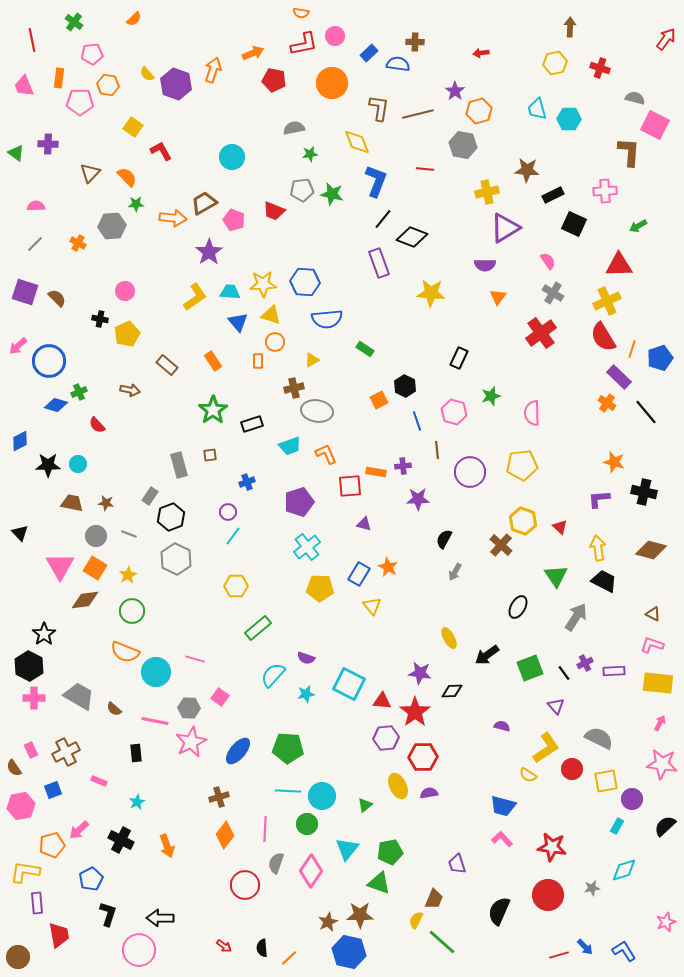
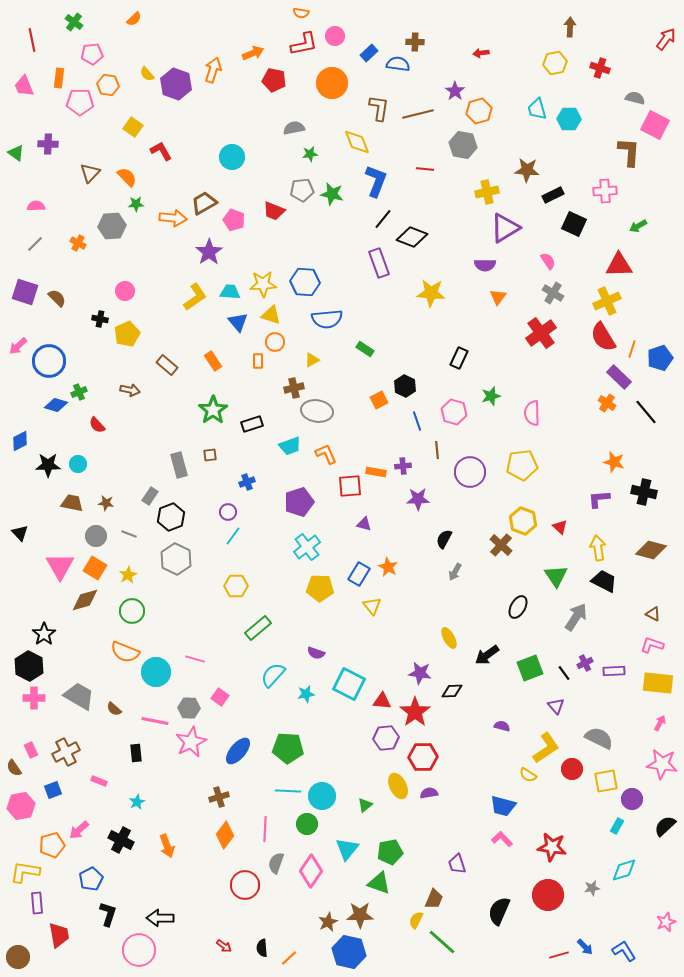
brown diamond at (85, 600): rotated 8 degrees counterclockwise
purple semicircle at (306, 658): moved 10 px right, 5 px up
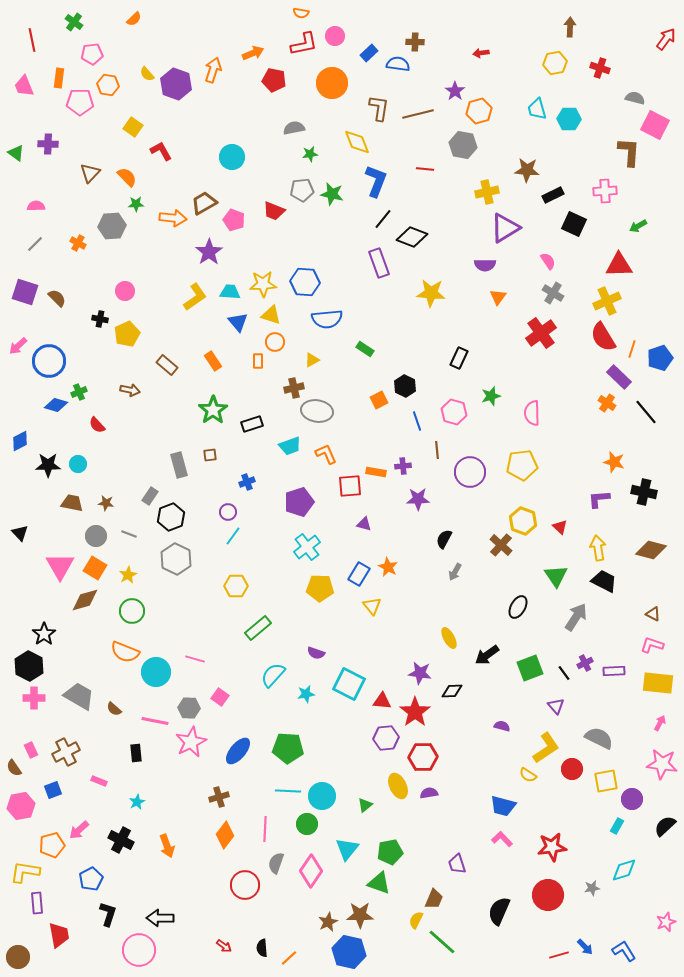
red star at (552, 847): rotated 16 degrees counterclockwise
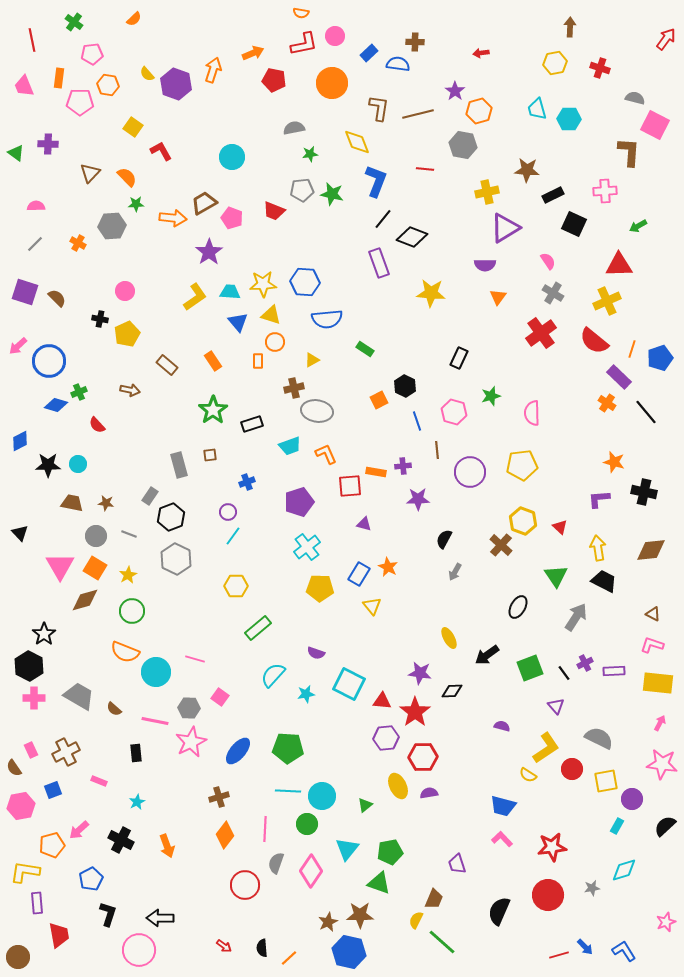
pink pentagon at (234, 220): moved 2 px left, 2 px up
red semicircle at (603, 337): moved 9 px left, 4 px down; rotated 20 degrees counterclockwise
brown diamond at (651, 550): rotated 20 degrees counterclockwise
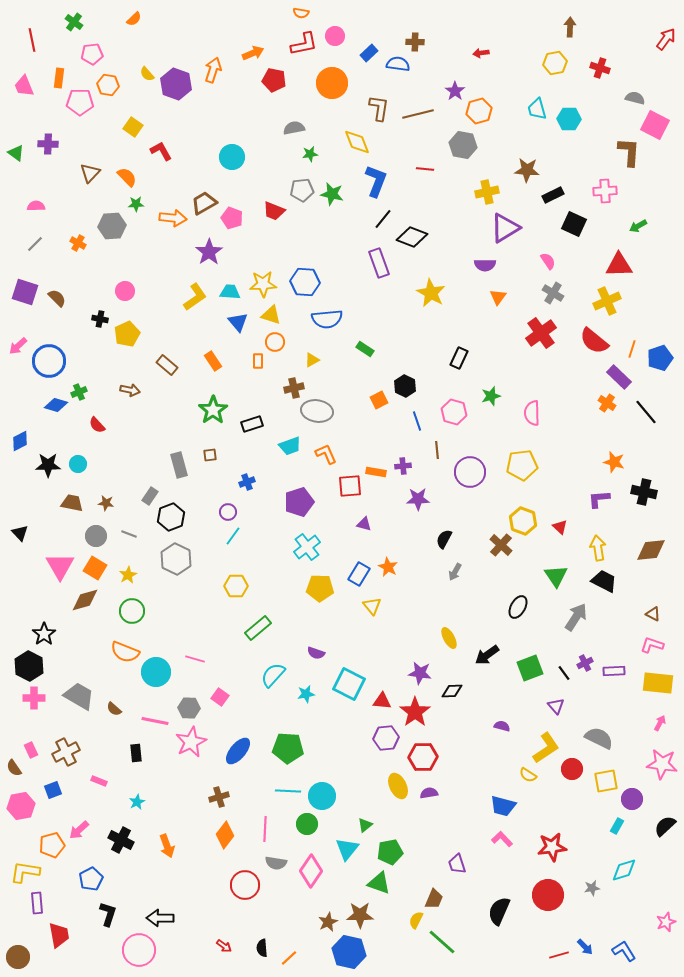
yellow star at (431, 293): rotated 24 degrees clockwise
green triangle at (365, 805): moved 20 px down
gray semicircle at (276, 863): rotated 100 degrees counterclockwise
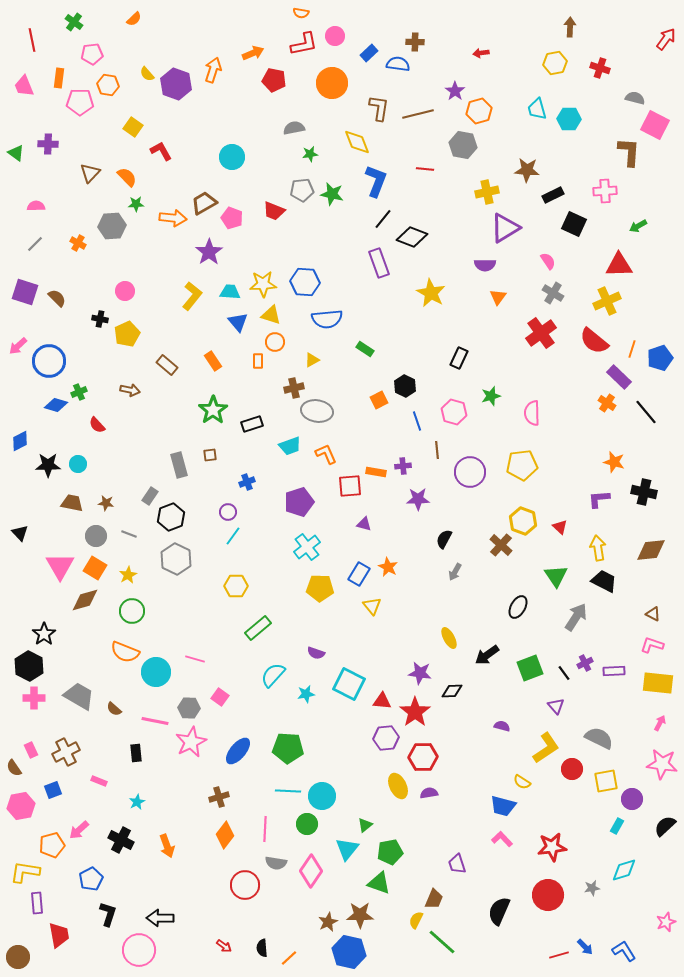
yellow L-shape at (195, 297): moved 3 px left, 1 px up; rotated 16 degrees counterclockwise
yellow semicircle at (528, 775): moved 6 px left, 7 px down
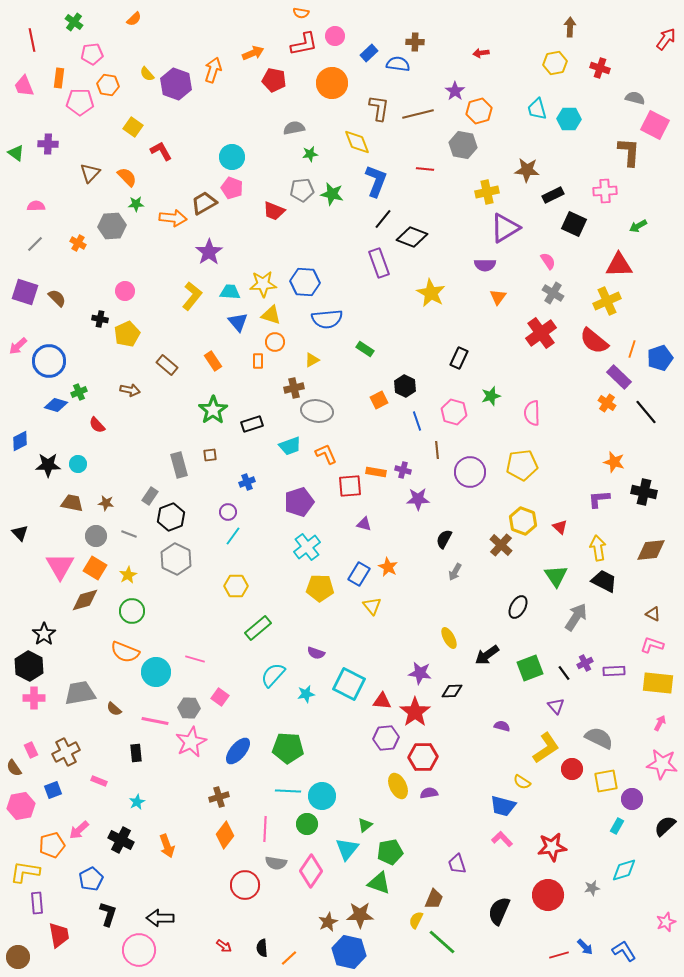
pink pentagon at (232, 218): moved 30 px up
purple cross at (403, 466): moved 4 px down; rotated 21 degrees clockwise
gray trapezoid at (79, 696): moved 1 px right, 3 px up; rotated 40 degrees counterclockwise
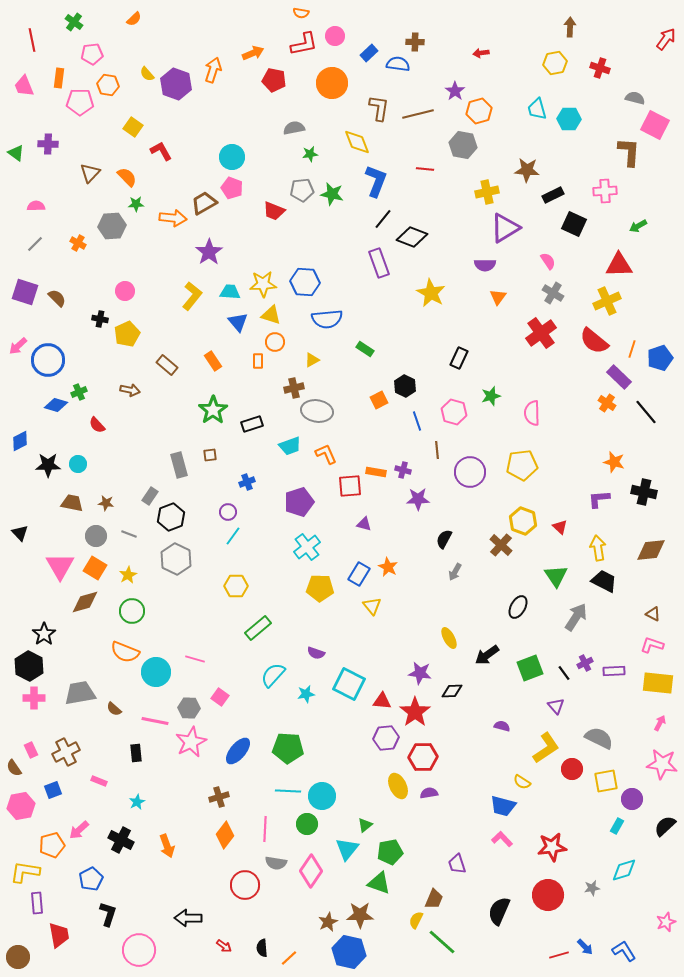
blue circle at (49, 361): moved 1 px left, 1 px up
brown diamond at (85, 600): moved 2 px down
black arrow at (160, 918): moved 28 px right
